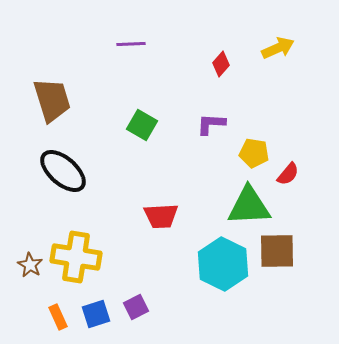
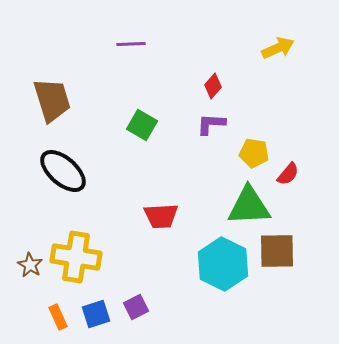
red diamond: moved 8 px left, 22 px down
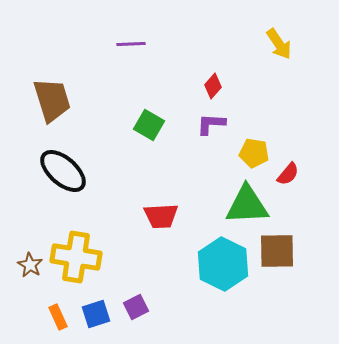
yellow arrow: moved 1 px right, 4 px up; rotated 80 degrees clockwise
green square: moved 7 px right
green triangle: moved 2 px left, 1 px up
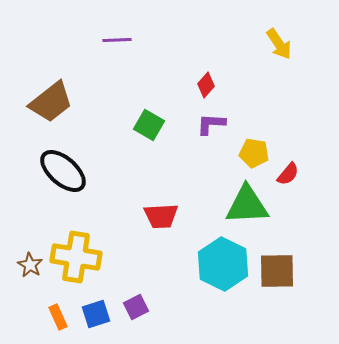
purple line: moved 14 px left, 4 px up
red diamond: moved 7 px left, 1 px up
brown trapezoid: moved 1 px left, 2 px down; rotated 69 degrees clockwise
brown square: moved 20 px down
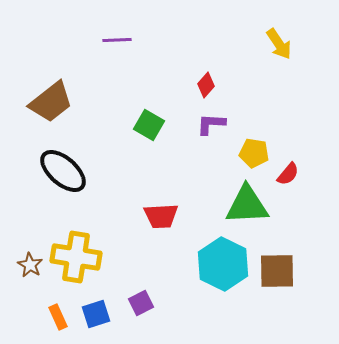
purple square: moved 5 px right, 4 px up
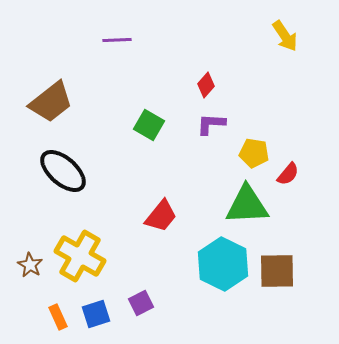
yellow arrow: moved 6 px right, 8 px up
red trapezoid: rotated 48 degrees counterclockwise
yellow cross: moved 4 px right, 1 px up; rotated 21 degrees clockwise
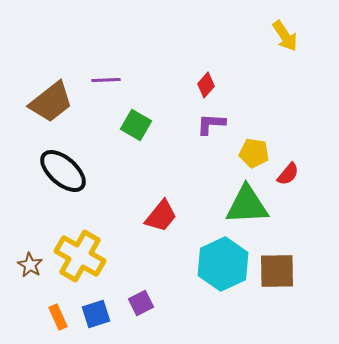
purple line: moved 11 px left, 40 px down
green square: moved 13 px left
cyan hexagon: rotated 9 degrees clockwise
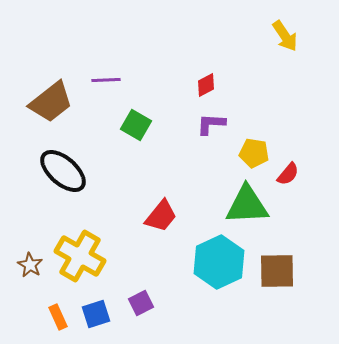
red diamond: rotated 20 degrees clockwise
cyan hexagon: moved 4 px left, 2 px up
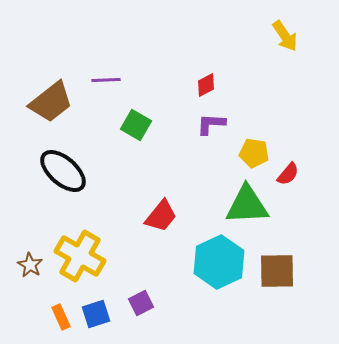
orange rectangle: moved 3 px right
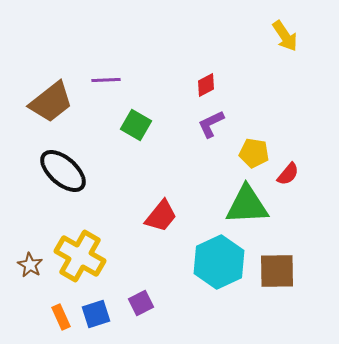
purple L-shape: rotated 28 degrees counterclockwise
